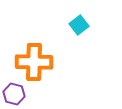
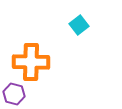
orange cross: moved 3 px left
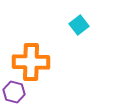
purple hexagon: moved 2 px up
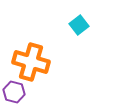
orange cross: rotated 15 degrees clockwise
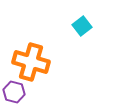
cyan square: moved 3 px right, 1 px down
